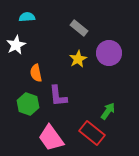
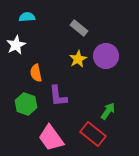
purple circle: moved 3 px left, 3 px down
green hexagon: moved 2 px left
red rectangle: moved 1 px right, 1 px down
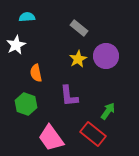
purple L-shape: moved 11 px right
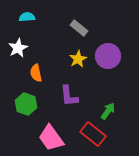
white star: moved 2 px right, 3 px down
purple circle: moved 2 px right
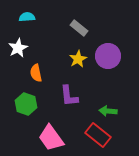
green arrow: rotated 120 degrees counterclockwise
red rectangle: moved 5 px right, 1 px down
